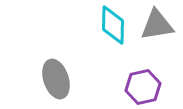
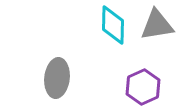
gray ellipse: moved 1 px right, 1 px up; rotated 24 degrees clockwise
purple hexagon: rotated 12 degrees counterclockwise
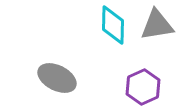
gray ellipse: rotated 69 degrees counterclockwise
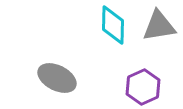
gray triangle: moved 2 px right, 1 px down
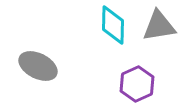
gray ellipse: moved 19 px left, 12 px up
purple hexagon: moved 6 px left, 3 px up
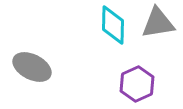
gray triangle: moved 1 px left, 3 px up
gray ellipse: moved 6 px left, 1 px down
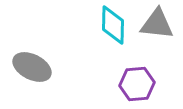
gray triangle: moved 1 px left, 1 px down; rotated 15 degrees clockwise
purple hexagon: rotated 20 degrees clockwise
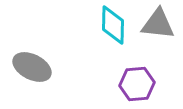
gray triangle: moved 1 px right
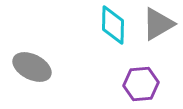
gray triangle: rotated 36 degrees counterclockwise
purple hexagon: moved 4 px right
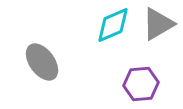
cyan diamond: rotated 66 degrees clockwise
gray ellipse: moved 10 px right, 5 px up; rotated 27 degrees clockwise
